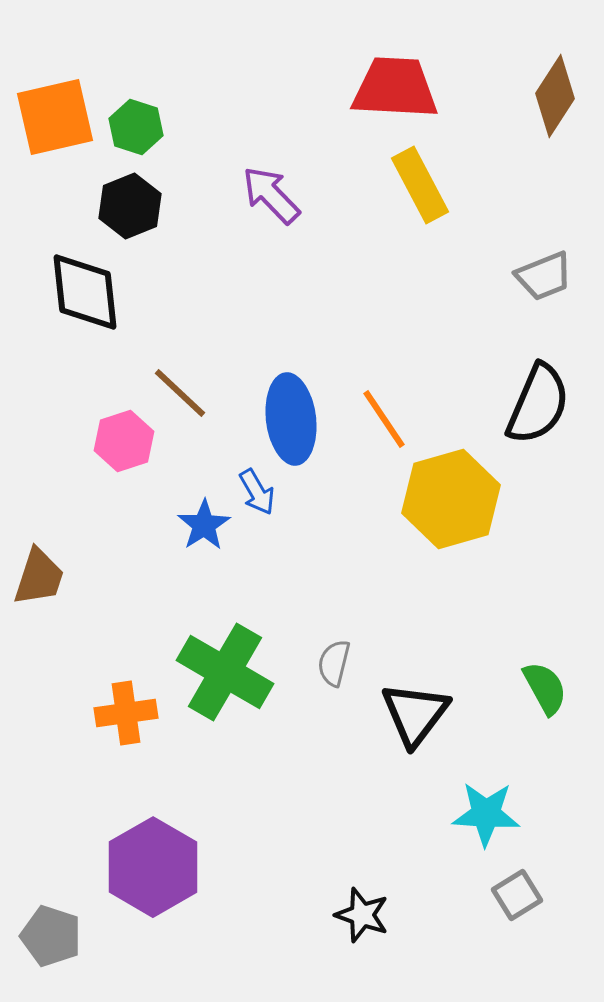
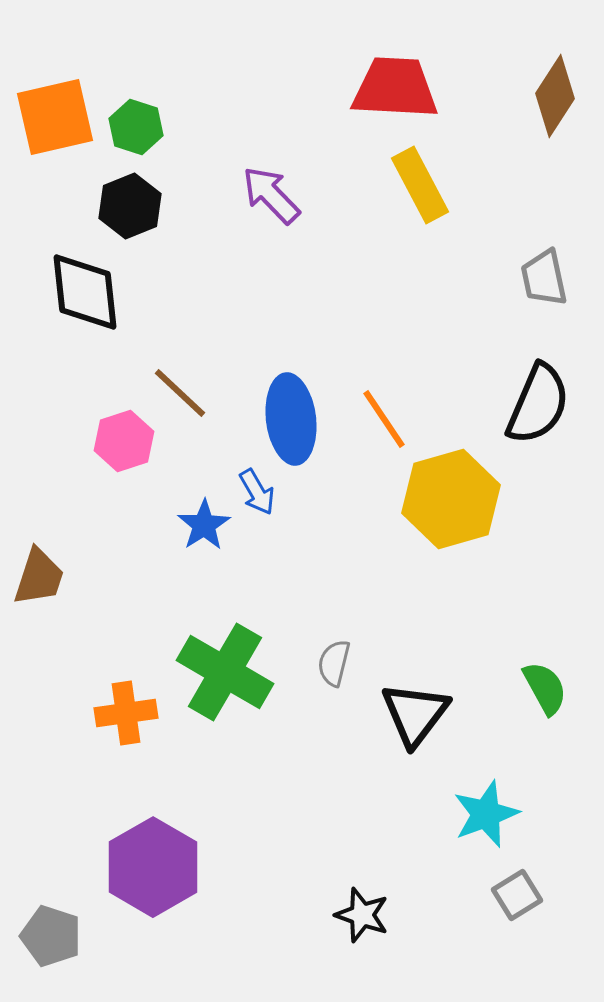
gray trapezoid: moved 2 px down; rotated 100 degrees clockwise
cyan star: rotated 24 degrees counterclockwise
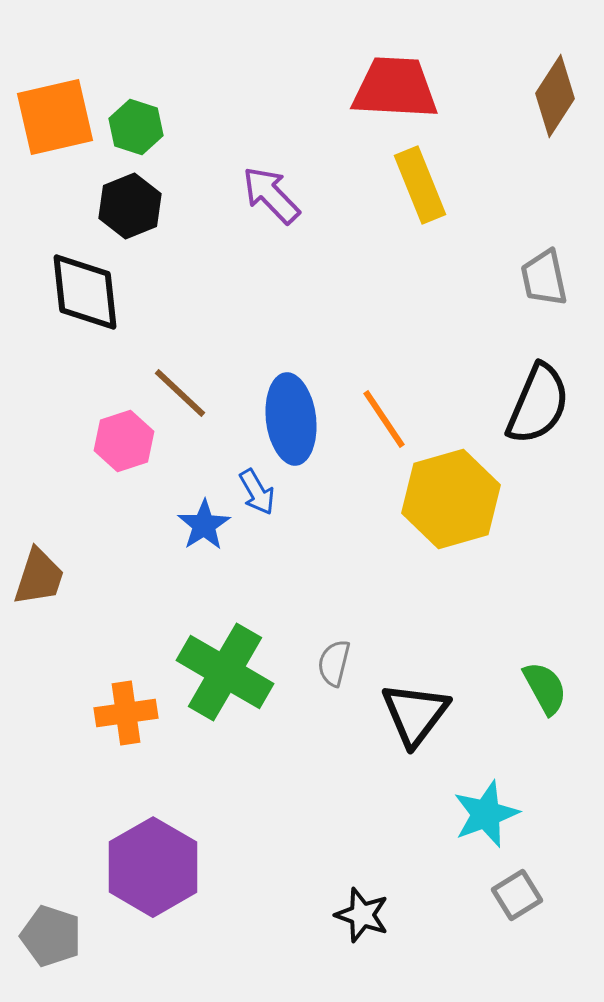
yellow rectangle: rotated 6 degrees clockwise
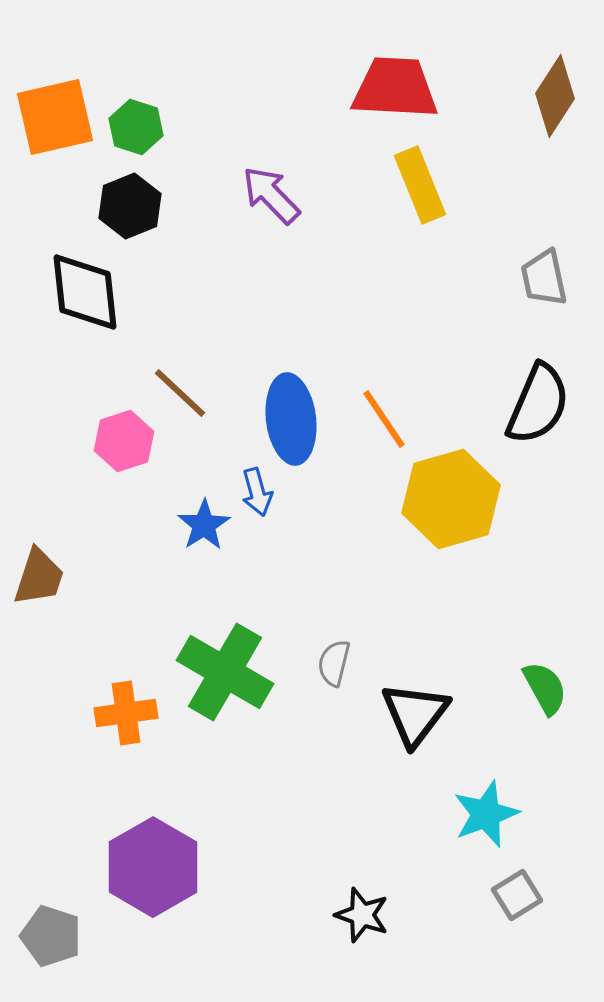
blue arrow: rotated 15 degrees clockwise
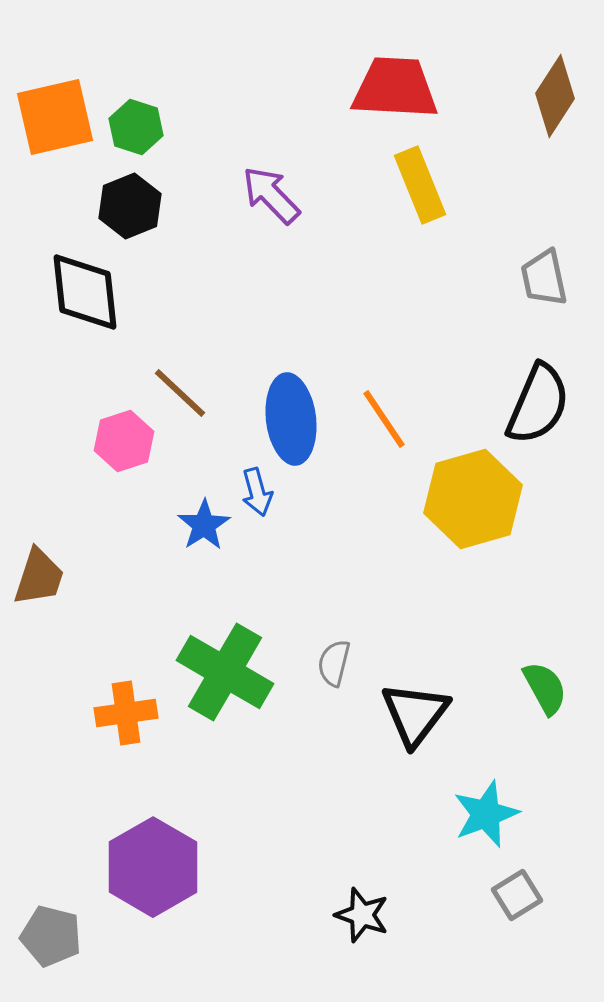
yellow hexagon: moved 22 px right
gray pentagon: rotated 4 degrees counterclockwise
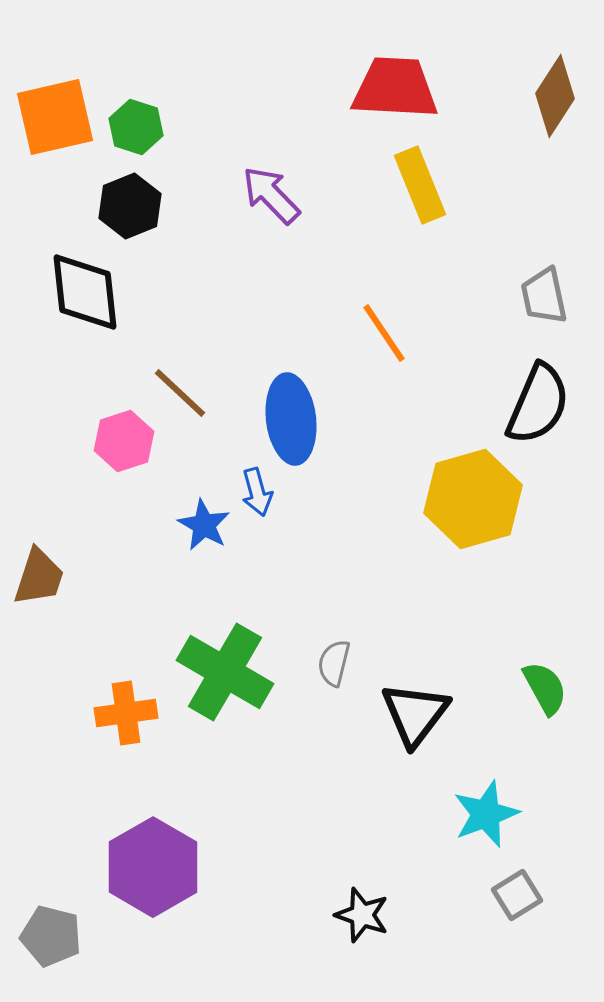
gray trapezoid: moved 18 px down
orange line: moved 86 px up
blue star: rotated 10 degrees counterclockwise
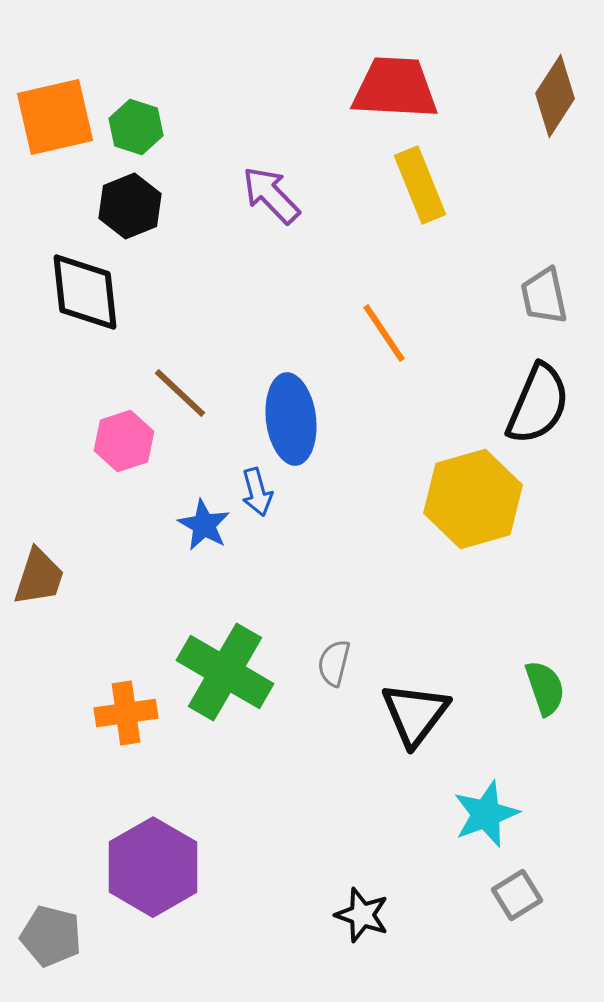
green semicircle: rotated 10 degrees clockwise
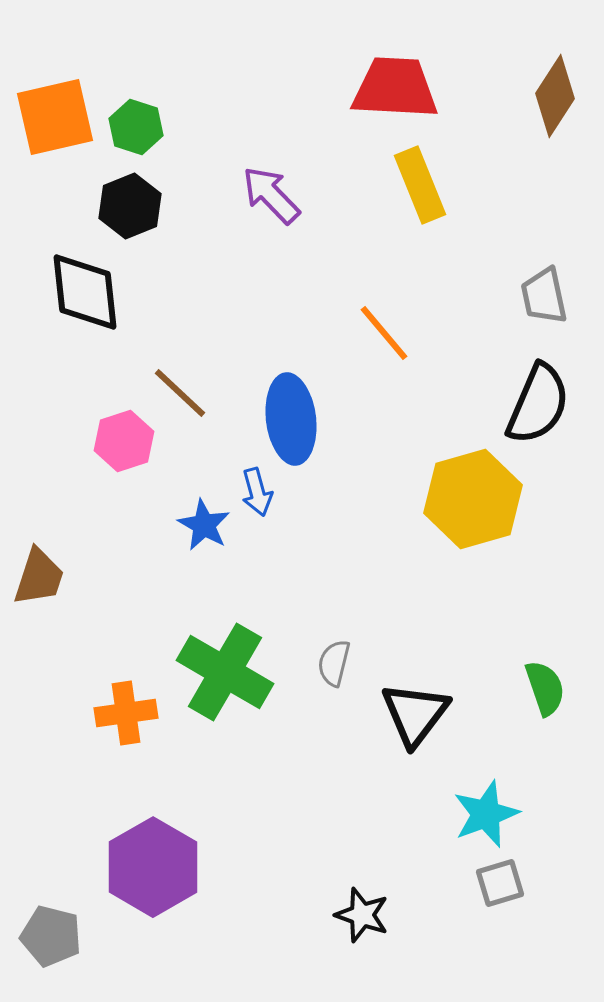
orange line: rotated 6 degrees counterclockwise
gray square: moved 17 px left, 12 px up; rotated 15 degrees clockwise
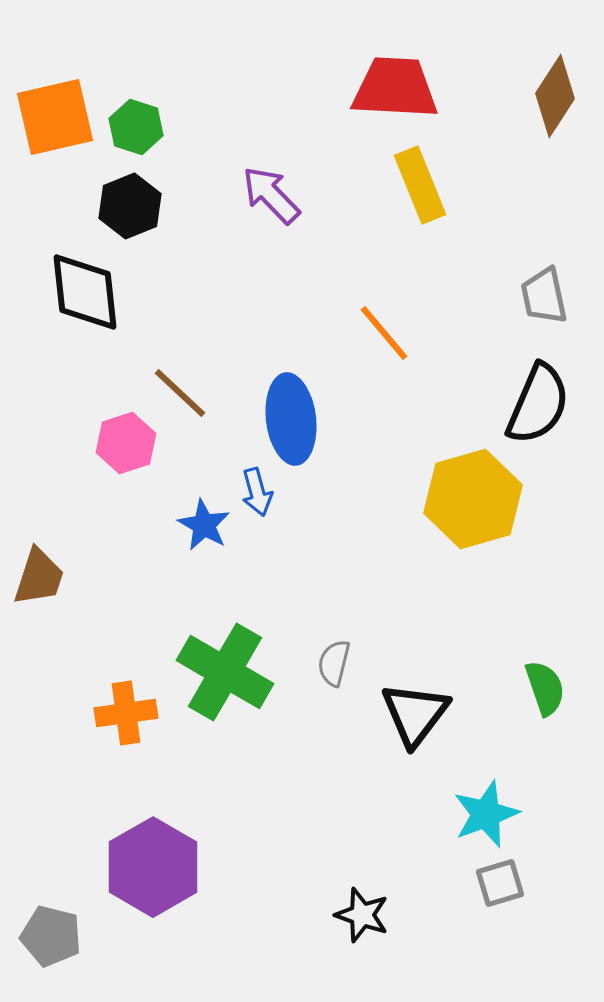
pink hexagon: moved 2 px right, 2 px down
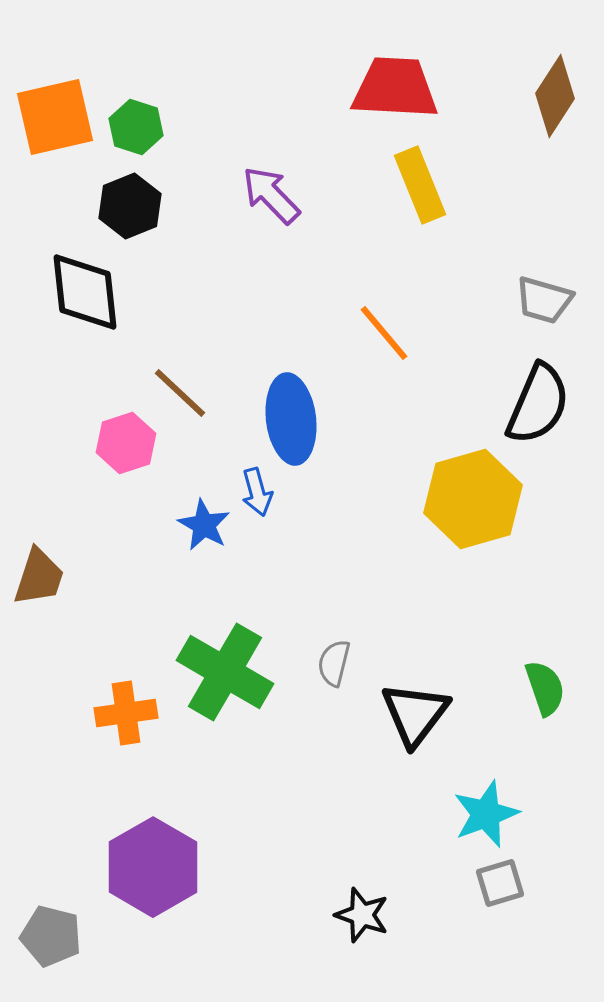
gray trapezoid: moved 4 px down; rotated 62 degrees counterclockwise
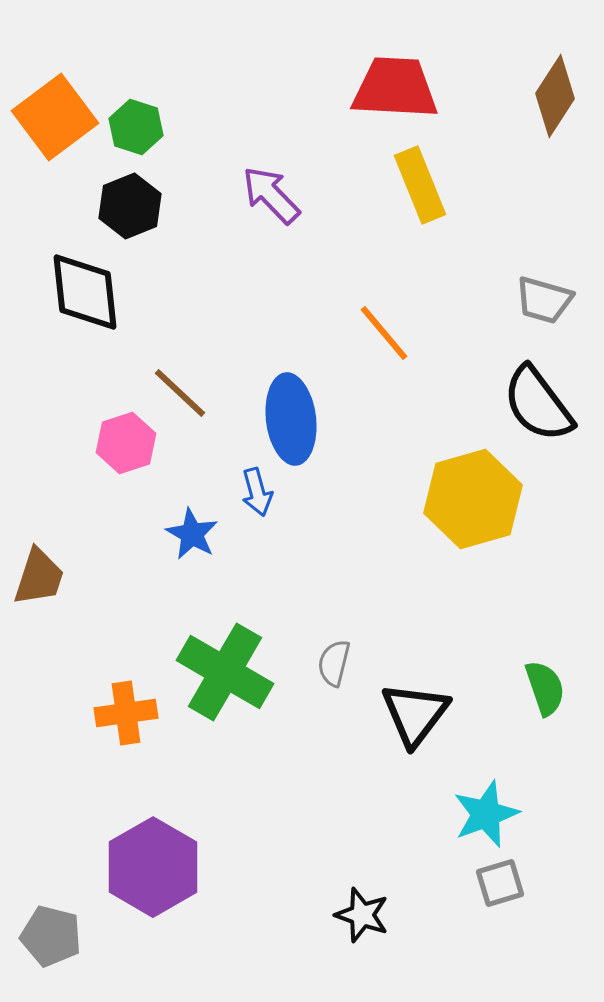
orange square: rotated 24 degrees counterclockwise
black semicircle: rotated 120 degrees clockwise
blue star: moved 12 px left, 9 px down
